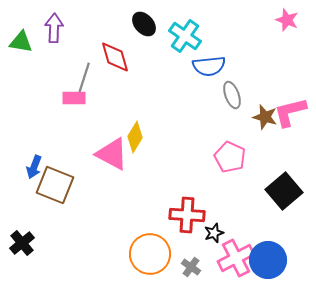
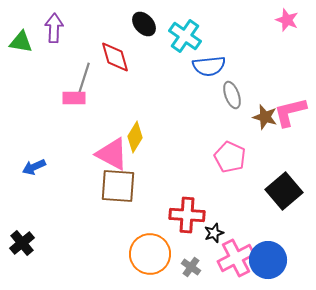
blue arrow: rotated 45 degrees clockwise
brown square: moved 63 px right, 1 px down; rotated 18 degrees counterclockwise
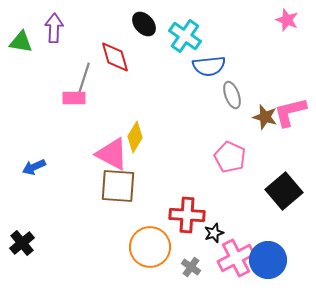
orange circle: moved 7 px up
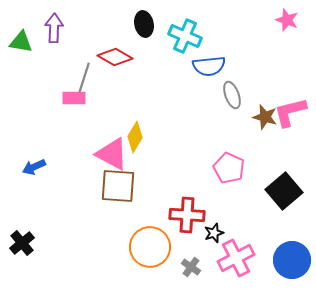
black ellipse: rotated 30 degrees clockwise
cyan cross: rotated 12 degrees counterclockwise
red diamond: rotated 44 degrees counterclockwise
pink pentagon: moved 1 px left, 11 px down
blue circle: moved 24 px right
